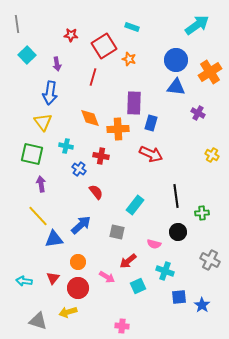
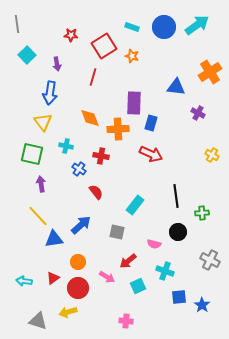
orange star at (129, 59): moved 3 px right, 3 px up
blue circle at (176, 60): moved 12 px left, 33 px up
red triangle at (53, 278): rotated 16 degrees clockwise
pink cross at (122, 326): moved 4 px right, 5 px up
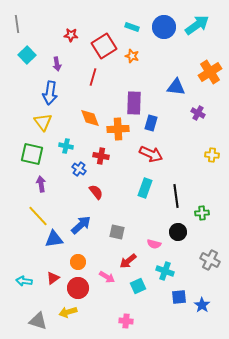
yellow cross at (212, 155): rotated 24 degrees counterclockwise
cyan rectangle at (135, 205): moved 10 px right, 17 px up; rotated 18 degrees counterclockwise
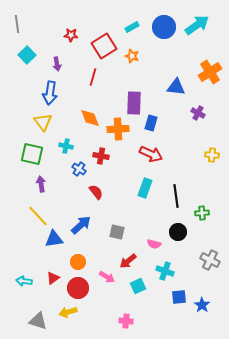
cyan rectangle at (132, 27): rotated 48 degrees counterclockwise
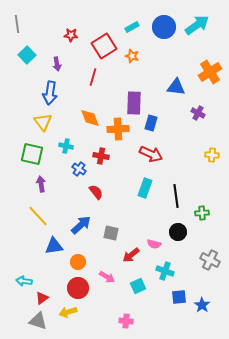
gray square at (117, 232): moved 6 px left, 1 px down
blue triangle at (54, 239): moved 7 px down
red arrow at (128, 261): moved 3 px right, 6 px up
red triangle at (53, 278): moved 11 px left, 20 px down
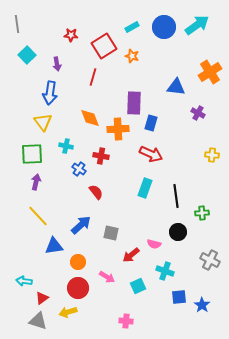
green square at (32, 154): rotated 15 degrees counterclockwise
purple arrow at (41, 184): moved 5 px left, 2 px up; rotated 21 degrees clockwise
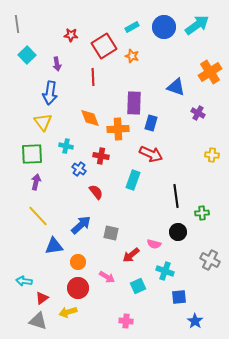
red line at (93, 77): rotated 18 degrees counterclockwise
blue triangle at (176, 87): rotated 12 degrees clockwise
cyan rectangle at (145, 188): moved 12 px left, 8 px up
blue star at (202, 305): moved 7 px left, 16 px down
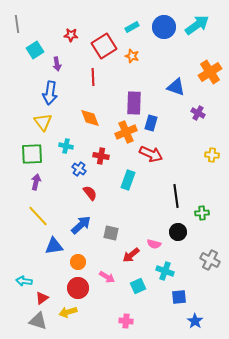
cyan square at (27, 55): moved 8 px right, 5 px up; rotated 12 degrees clockwise
orange cross at (118, 129): moved 8 px right, 3 px down; rotated 20 degrees counterclockwise
cyan rectangle at (133, 180): moved 5 px left
red semicircle at (96, 192): moved 6 px left, 1 px down
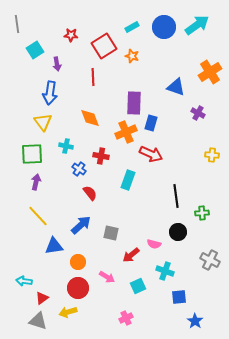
pink cross at (126, 321): moved 3 px up; rotated 32 degrees counterclockwise
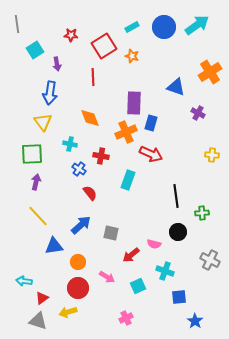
cyan cross at (66, 146): moved 4 px right, 2 px up
